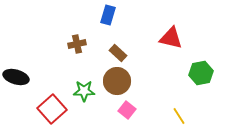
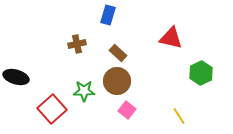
green hexagon: rotated 15 degrees counterclockwise
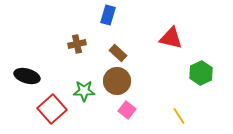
black ellipse: moved 11 px right, 1 px up
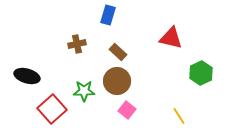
brown rectangle: moved 1 px up
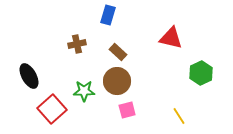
black ellipse: moved 2 px right; rotated 45 degrees clockwise
pink square: rotated 36 degrees clockwise
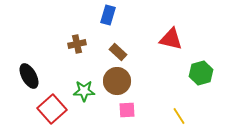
red triangle: moved 1 px down
green hexagon: rotated 10 degrees clockwise
pink square: rotated 12 degrees clockwise
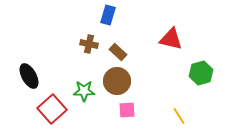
brown cross: moved 12 px right; rotated 24 degrees clockwise
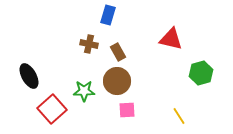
brown rectangle: rotated 18 degrees clockwise
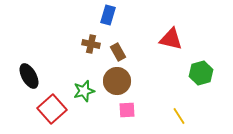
brown cross: moved 2 px right
green star: rotated 15 degrees counterclockwise
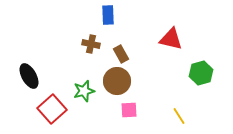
blue rectangle: rotated 18 degrees counterclockwise
brown rectangle: moved 3 px right, 2 px down
pink square: moved 2 px right
